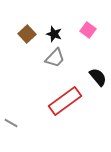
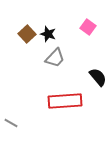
pink square: moved 3 px up
black star: moved 6 px left
red rectangle: rotated 32 degrees clockwise
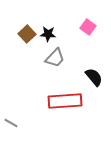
black star: rotated 14 degrees counterclockwise
black semicircle: moved 4 px left
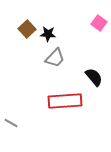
pink square: moved 11 px right, 4 px up
brown square: moved 5 px up
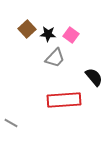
pink square: moved 28 px left, 12 px down
red rectangle: moved 1 px left, 1 px up
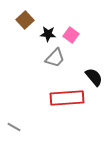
brown square: moved 2 px left, 9 px up
red rectangle: moved 3 px right, 2 px up
gray line: moved 3 px right, 4 px down
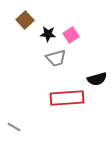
pink square: rotated 21 degrees clockwise
gray trapezoid: moved 1 px right; rotated 30 degrees clockwise
black semicircle: moved 3 px right, 2 px down; rotated 114 degrees clockwise
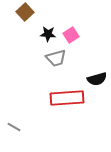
brown square: moved 8 px up
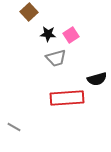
brown square: moved 4 px right
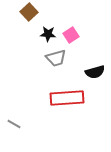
black semicircle: moved 2 px left, 7 px up
gray line: moved 3 px up
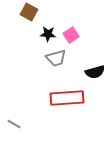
brown square: rotated 18 degrees counterclockwise
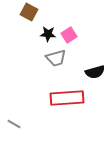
pink square: moved 2 px left
